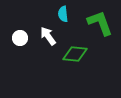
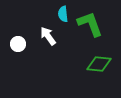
green L-shape: moved 10 px left, 1 px down
white circle: moved 2 px left, 6 px down
green diamond: moved 24 px right, 10 px down
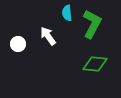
cyan semicircle: moved 4 px right, 1 px up
green L-shape: moved 2 px right; rotated 48 degrees clockwise
green diamond: moved 4 px left
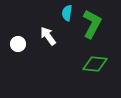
cyan semicircle: rotated 14 degrees clockwise
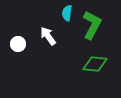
green L-shape: moved 1 px down
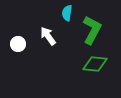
green L-shape: moved 5 px down
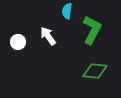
cyan semicircle: moved 2 px up
white circle: moved 2 px up
green diamond: moved 7 px down
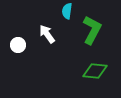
white arrow: moved 1 px left, 2 px up
white circle: moved 3 px down
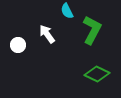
cyan semicircle: rotated 35 degrees counterclockwise
green diamond: moved 2 px right, 3 px down; rotated 20 degrees clockwise
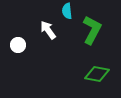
cyan semicircle: rotated 21 degrees clockwise
white arrow: moved 1 px right, 4 px up
green diamond: rotated 15 degrees counterclockwise
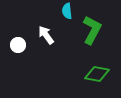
white arrow: moved 2 px left, 5 px down
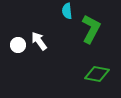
green L-shape: moved 1 px left, 1 px up
white arrow: moved 7 px left, 6 px down
